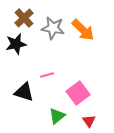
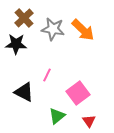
gray star: moved 1 px down
black star: rotated 15 degrees clockwise
pink line: rotated 48 degrees counterclockwise
black triangle: rotated 10 degrees clockwise
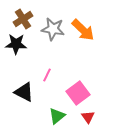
brown cross: moved 1 px left, 1 px down; rotated 12 degrees clockwise
red triangle: moved 1 px left, 4 px up
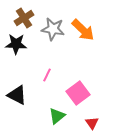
brown cross: moved 1 px right, 1 px up
black triangle: moved 7 px left, 3 px down
red triangle: moved 4 px right, 6 px down
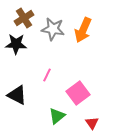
orange arrow: rotated 70 degrees clockwise
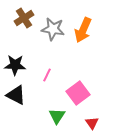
black star: moved 1 px left, 21 px down
black triangle: moved 1 px left
green triangle: rotated 18 degrees counterclockwise
